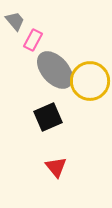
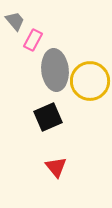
gray ellipse: rotated 36 degrees clockwise
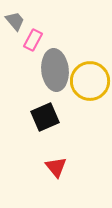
black square: moved 3 px left
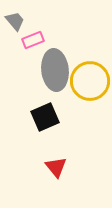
pink rectangle: rotated 40 degrees clockwise
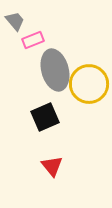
gray ellipse: rotated 9 degrees counterclockwise
yellow circle: moved 1 px left, 3 px down
red triangle: moved 4 px left, 1 px up
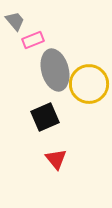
red triangle: moved 4 px right, 7 px up
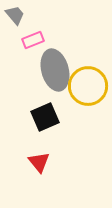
gray trapezoid: moved 6 px up
yellow circle: moved 1 px left, 2 px down
red triangle: moved 17 px left, 3 px down
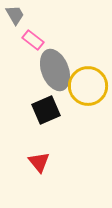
gray trapezoid: rotated 10 degrees clockwise
pink rectangle: rotated 60 degrees clockwise
gray ellipse: rotated 6 degrees counterclockwise
black square: moved 1 px right, 7 px up
